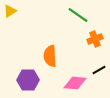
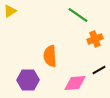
pink diamond: rotated 10 degrees counterclockwise
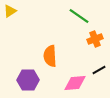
green line: moved 1 px right, 1 px down
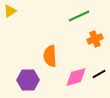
green line: rotated 60 degrees counterclockwise
black line: moved 4 px down
pink diamond: moved 1 px right, 6 px up; rotated 10 degrees counterclockwise
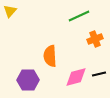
yellow triangle: rotated 16 degrees counterclockwise
black line: rotated 16 degrees clockwise
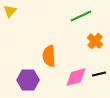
green line: moved 2 px right
orange cross: moved 2 px down; rotated 28 degrees counterclockwise
orange semicircle: moved 1 px left
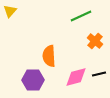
purple hexagon: moved 5 px right
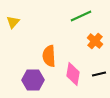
yellow triangle: moved 3 px right, 11 px down
pink diamond: moved 3 px left, 3 px up; rotated 65 degrees counterclockwise
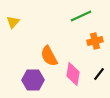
orange cross: rotated 35 degrees clockwise
orange semicircle: rotated 25 degrees counterclockwise
black line: rotated 40 degrees counterclockwise
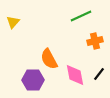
orange semicircle: moved 3 px down
pink diamond: moved 2 px right, 1 px down; rotated 20 degrees counterclockwise
